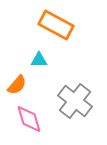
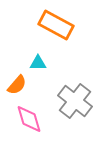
cyan triangle: moved 1 px left, 3 px down
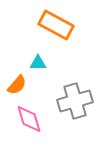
gray cross: rotated 36 degrees clockwise
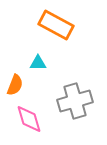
orange semicircle: moved 2 px left; rotated 20 degrees counterclockwise
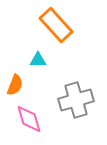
orange rectangle: rotated 20 degrees clockwise
cyan triangle: moved 3 px up
gray cross: moved 1 px right, 1 px up
